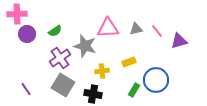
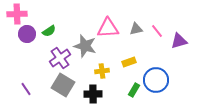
green semicircle: moved 6 px left
black cross: rotated 12 degrees counterclockwise
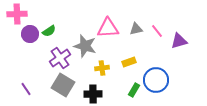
purple circle: moved 3 px right
yellow cross: moved 3 px up
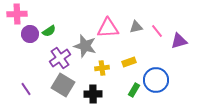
gray triangle: moved 2 px up
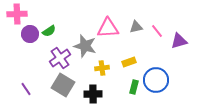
green rectangle: moved 3 px up; rotated 16 degrees counterclockwise
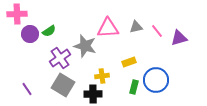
purple triangle: moved 3 px up
yellow cross: moved 8 px down
purple line: moved 1 px right
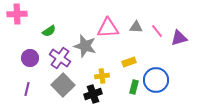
gray triangle: rotated 16 degrees clockwise
purple circle: moved 24 px down
purple cross: rotated 20 degrees counterclockwise
gray square: rotated 15 degrees clockwise
purple line: rotated 48 degrees clockwise
black cross: rotated 18 degrees counterclockwise
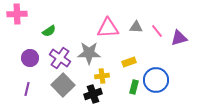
gray star: moved 4 px right, 7 px down; rotated 15 degrees counterclockwise
